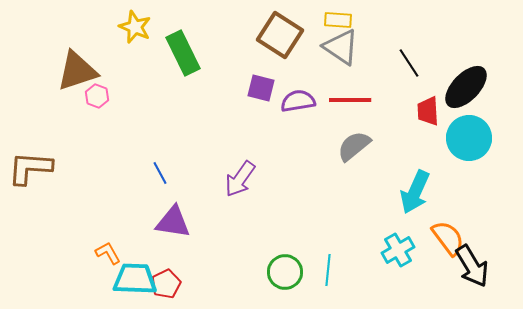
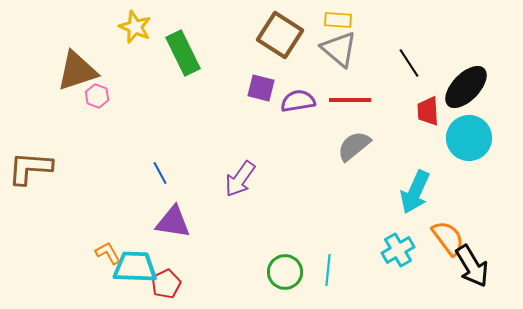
gray triangle: moved 2 px left, 2 px down; rotated 6 degrees clockwise
cyan trapezoid: moved 12 px up
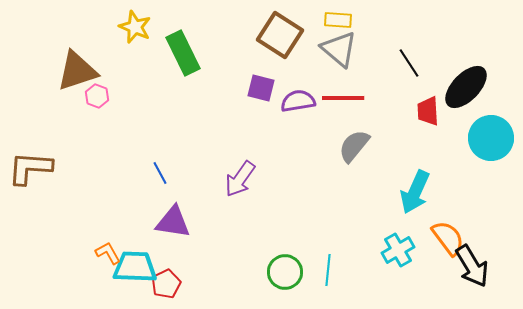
red line: moved 7 px left, 2 px up
cyan circle: moved 22 px right
gray semicircle: rotated 12 degrees counterclockwise
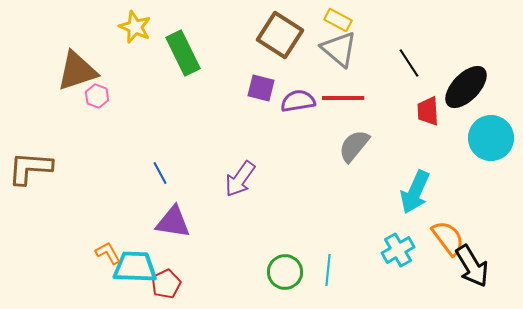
yellow rectangle: rotated 24 degrees clockwise
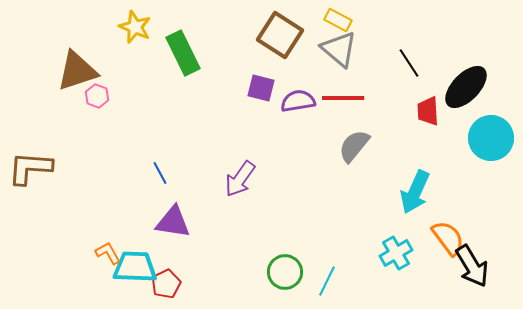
cyan cross: moved 2 px left, 3 px down
cyan line: moved 1 px left, 11 px down; rotated 20 degrees clockwise
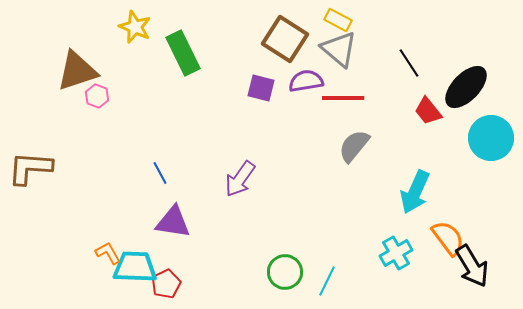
brown square: moved 5 px right, 4 px down
purple semicircle: moved 8 px right, 20 px up
red trapezoid: rotated 36 degrees counterclockwise
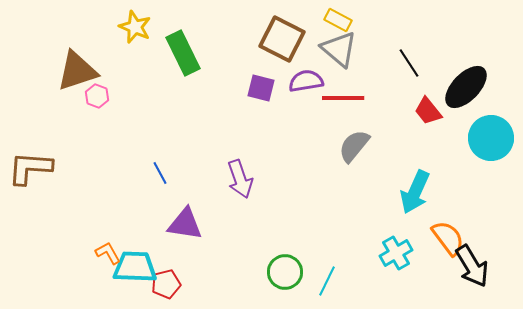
brown square: moved 3 px left; rotated 6 degrees counterclockwise
purple arrow: rotated 54 degrees counterclockwise
purple triangle: moved 12 px right, 2 px down
red pentagon: rotated 12 degrees clockwise
